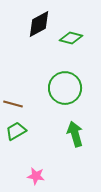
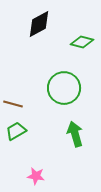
green diamond: moved 11 px right, 4 px down
green circle: moved 1 px left
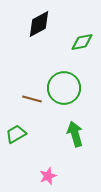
green diamond: rotated 25 degrees counterclockwise
brown line: moved 19 px right, 5 px up
green trapezoid: moved 3 px down
pink star: moved 12 px right; rotated 30 degrees counterclockwise
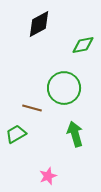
green diamond: moved 1 px right, 3 px down
brown line: moved 9 px down
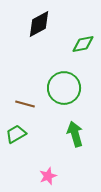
green diamond: moved 1 px up
brown line: moved 7 px left, 4 px up
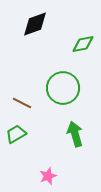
black diamond: moved 4 px left; rotated 8 degrees clockwise
green circle: moved 1 px left
brown line: moved 3 px left, 1 px up; rotated 12 degrees clockwise
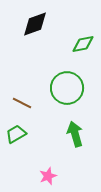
green circle: moved 4 px right
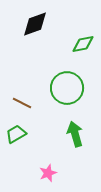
pink star: moved 3 px up
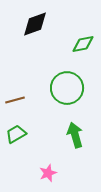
brown line: moved 7 px left, 3 px up; rotated 42 degrees counterclockwise
green arrow: moved 1 px down
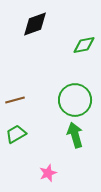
green diamond: moved 1 px right, 1 px down
green circle: moved 8 px right, 12 px down
